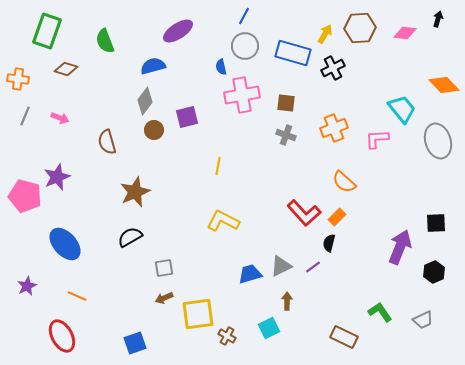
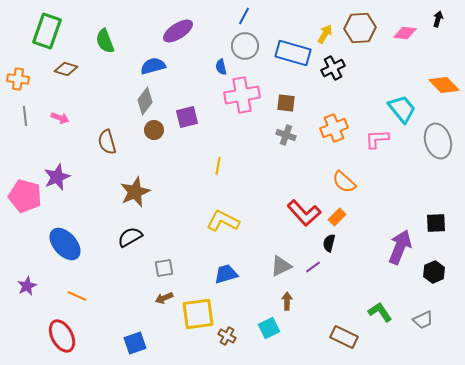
gray line at (25, 116): rotated 30 degrees counterclockwise
blue trapezoid at (250, 274): moved 24 px left
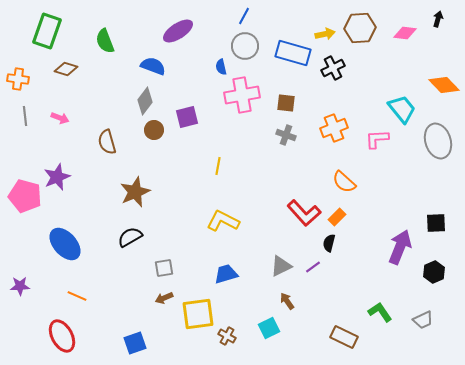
yellow arrow at (325, 34): rotated 48 degrees clockwise
blue semicircle at (153, 66): rotated 35 degrees clockwise
purple star at (27, 286): moved 7 px left; rotated 24 degrees clockwise
brown arrow at (287, 301): rotated 36 degrees counterclockwise
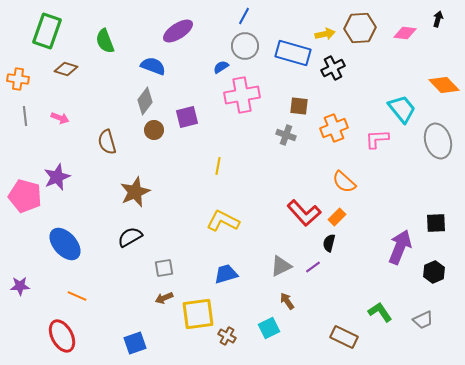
blue semicircle at (221, 67): rotated 70 degrees clockwise
brown square at (286, 103): moved 13 px right, 3 px down
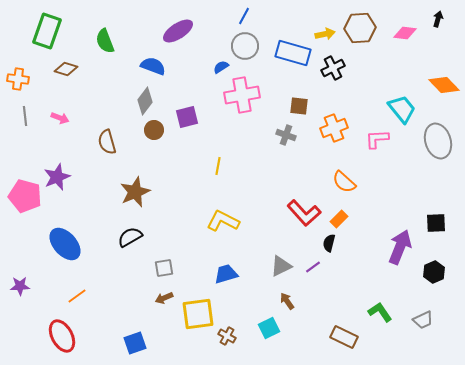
orange rectangle at (337, 217): moved 2 px right, 2 px down
orange line at (77, 296): rotated 60 degrees counterclockwise
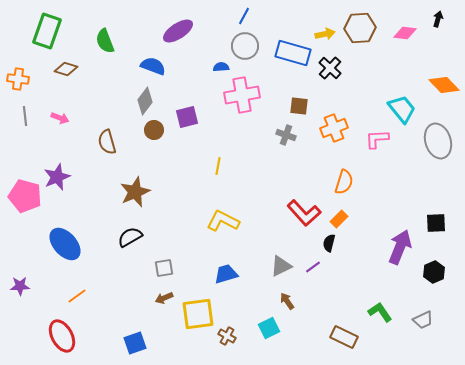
blue semicircle at (221, 67): rotated 28 degrees clockwise
black cross at (333, 68): moved 3 px left; rotated 20 degrees counterclockwise
orange semicircle at (344, 182): rotated 115 degrees counterclockwise
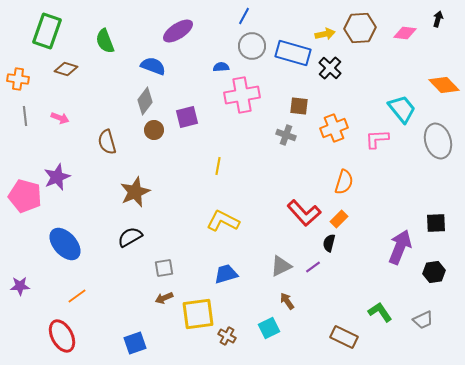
gray circle at (245, 46): moved 7 px right
black hexagon at (434, 272): rotated 15 degrees clockwise
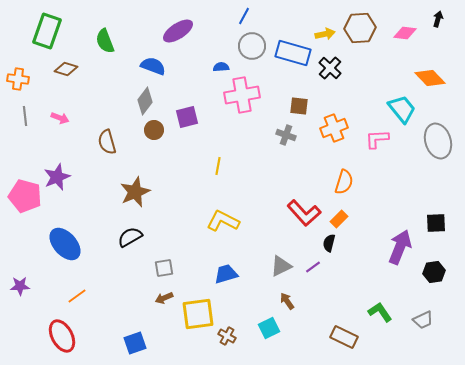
orange diamond at (444, 85): moved 14 px left, 7 px up
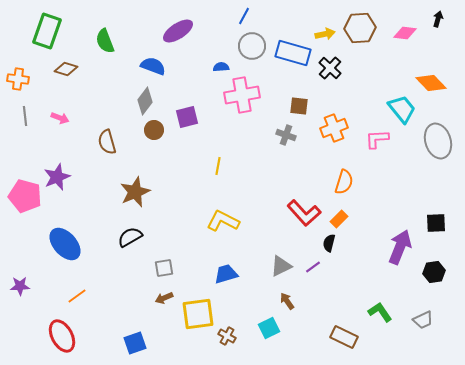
orange diamond at (430, 78): moved 1 px right, 5 px down
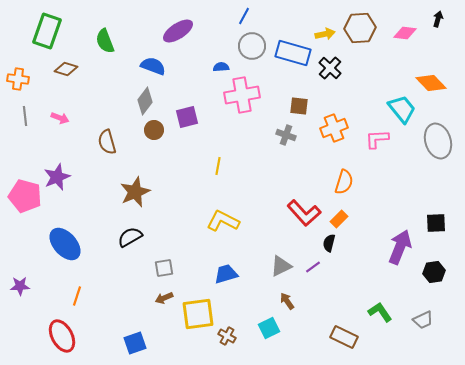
orange line at (77, 296): rotated 36 degrees counterclockwise
